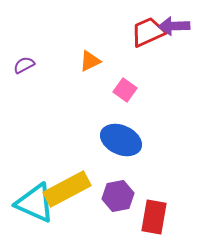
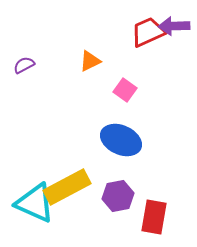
yellow rectangle: moved 2 px up
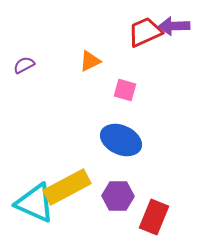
red trapezoid: moved 3 px left
pink square: rotated 20 degrees counterclockwise
purple hexagon: rotated 12 degrees clockwise
red rectangle: rotated 12 degrees clockwise
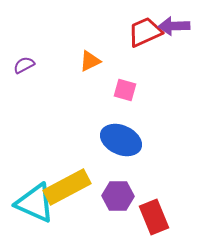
red rectangle: rotated 44 degrees counterclockwise
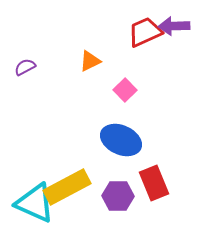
purple semicircle: moved 1 px right, 2 px down
pink square: rotated 30 degrees clockwise
red rectangle: moved 34 px up
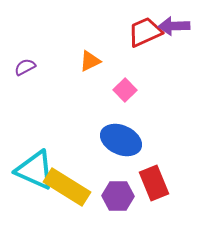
yellow rectangle: rotated 60 degrees clockwise
cyan triangle: moved 33 px up
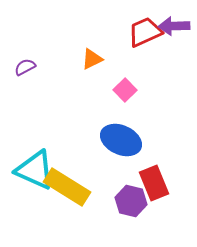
orange triangle: moved 2 px right, 2 px up
purple hexagon: moved 13 px right, 5 px down; rotated 12 degrees clockwise
